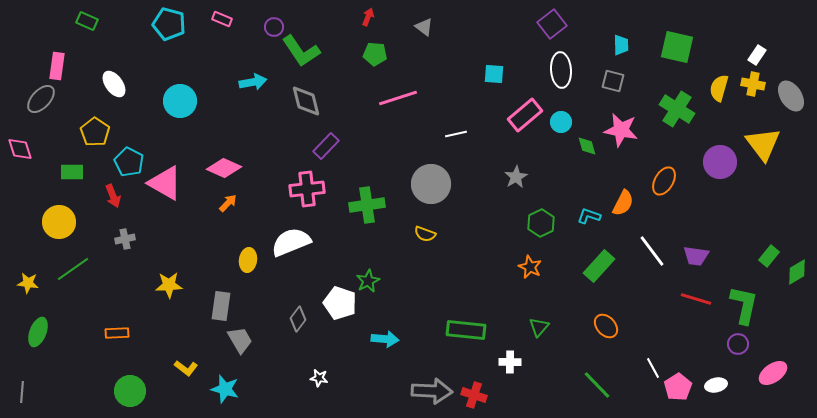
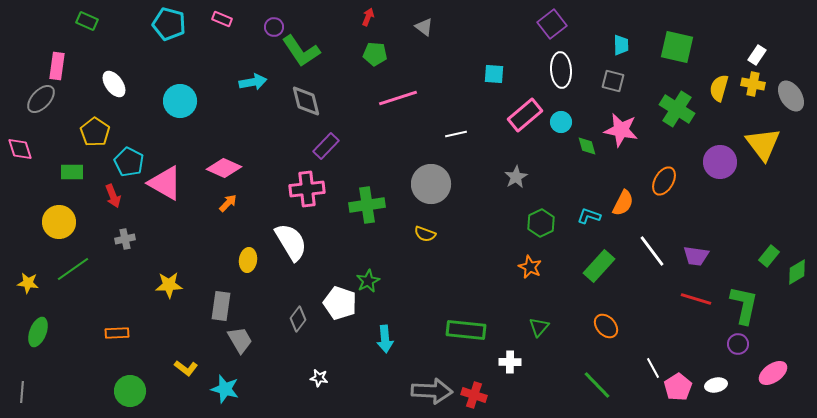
white semicircle at (291, 242): rotated 81 degrees clockwise
cyan arrow at (385, 339): rotated 80 degrees clockwise
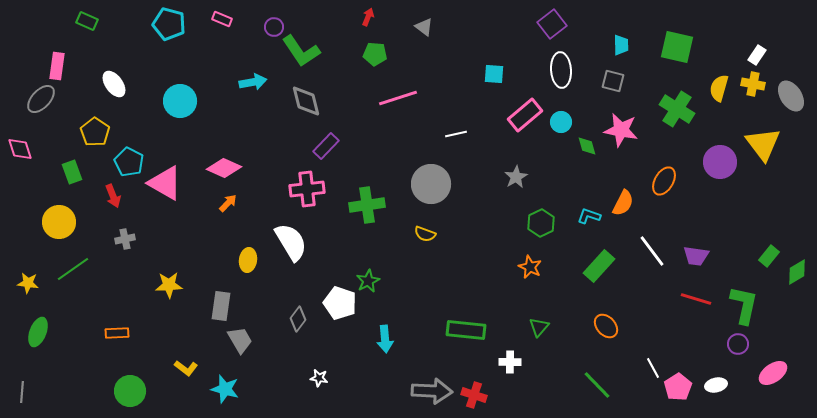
green rectangle at (72, 172): rotated 70 degrees clockwise
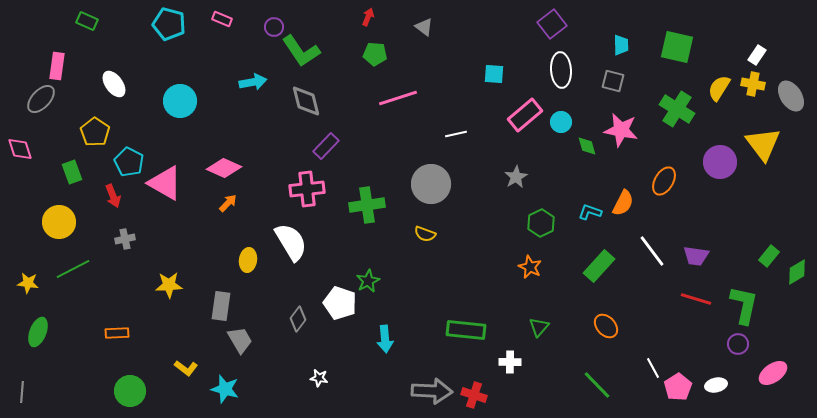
yellow semicircle at (719, 88): rotated 16 degrees clockwise
cyan L-shape at (589, 216): moved 1 px right, 4 px up
green line at (73, 269): rotated 8 degrees clockwise
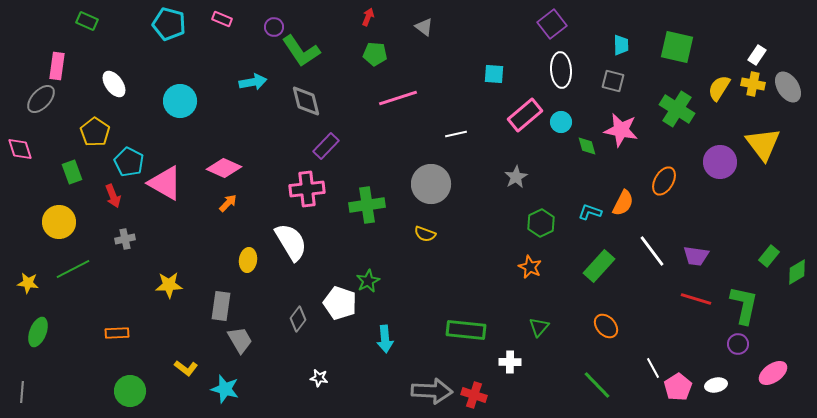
gray ellipse at (791, 96): moved 3 px left, 9 px up
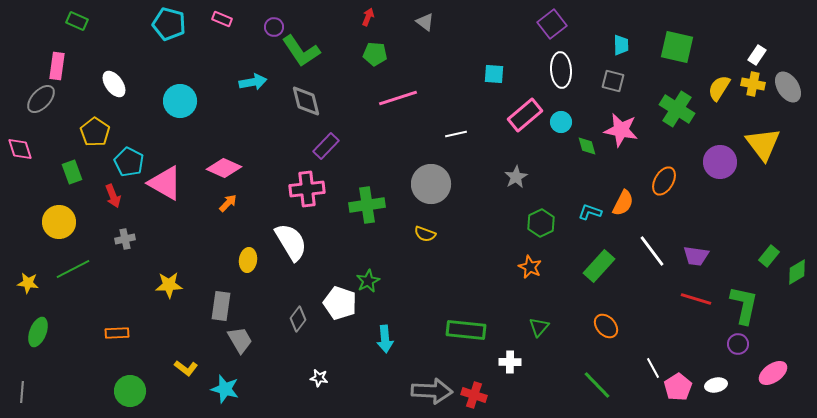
green rectangle at (87, 21): moved 10 px left
gray triangle at (424, 27): moved 1 px right, 5 px up
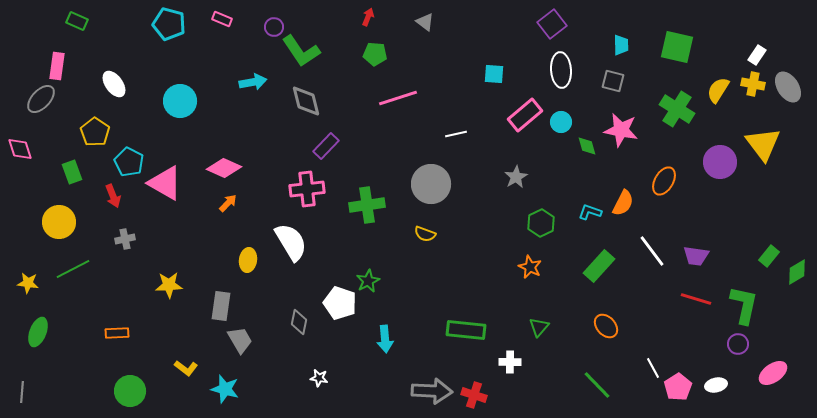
yellow semicircle at (719, 88): moved 1 px left, 2 px down
gray diamond at (298, 319): moved 1 px right, 3 px down; rotated 25 degrees counterclockwise
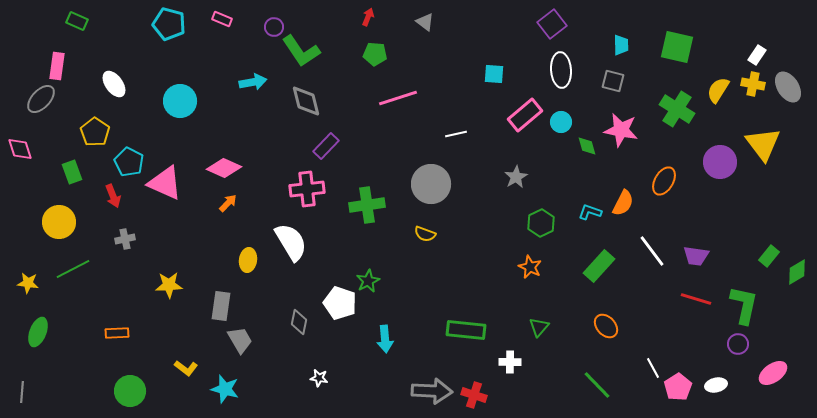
pink triangle at (165, 183): rotated 6 degrees counterclockwise
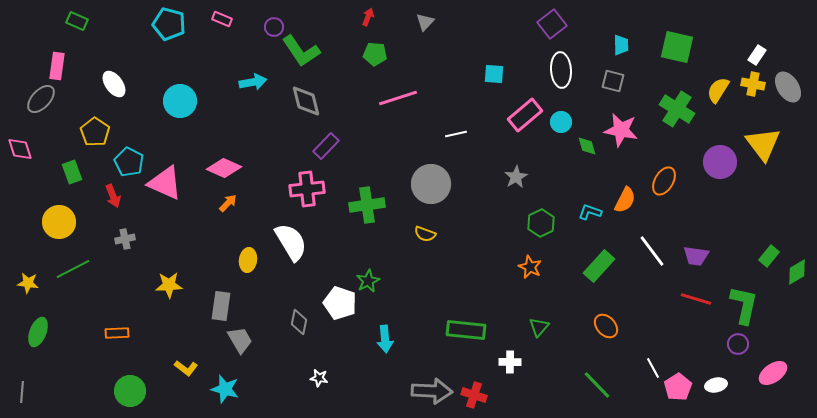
gray triangle at (425, 22): rotated 36 degrees clockwise
orange semicircle at (623, 203): moved 2 px right, 3 px up
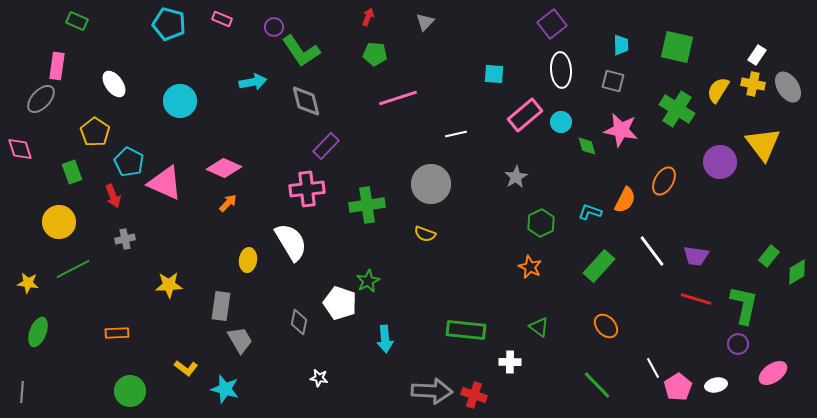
green triangle at (539, 327): rotated 35 degrees counterclockwise
